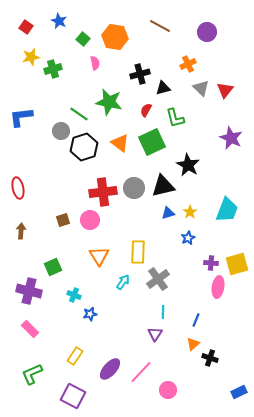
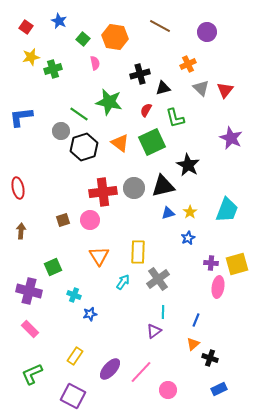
purple triangle at (155, 334): moved 1 px left, 3 px up; rotated 21 degrees clockwise
blue rectangle at (239, 392): moved 20 px left, 3 px up
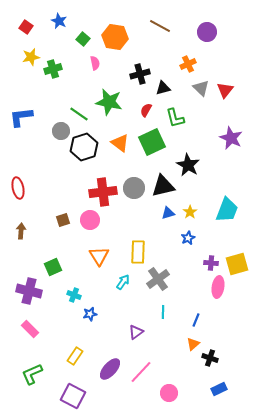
purple triangle at (154, 331): moved 18 px left, 1 px down
pink circle at (168, 390): moved 1 px right, 3 px down
